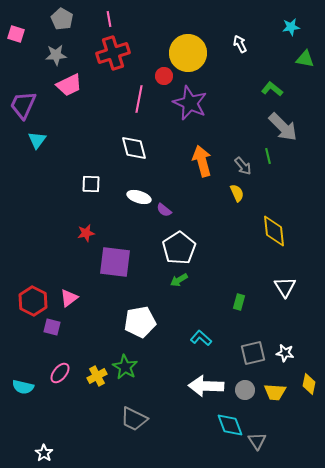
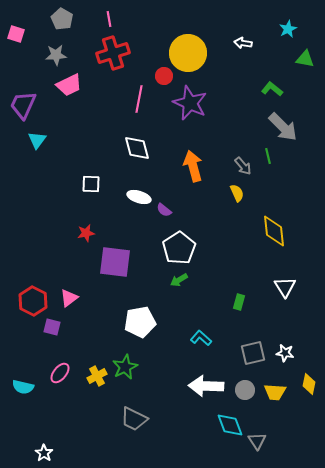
cyan star at (291, 27): moved 3 px left, 2 px down; rotated 18 degrees counterclockwise
white arrow at (240, 44): moved 3 px right, 1 px up; rotated 54 degrees counterclockwise
white diamond at (134, 148): moved 3 px right
orange arrow at (202, 161): moved 9 px left, 5 px down
green star at (125, 367): rotated 15 degrees clockwise
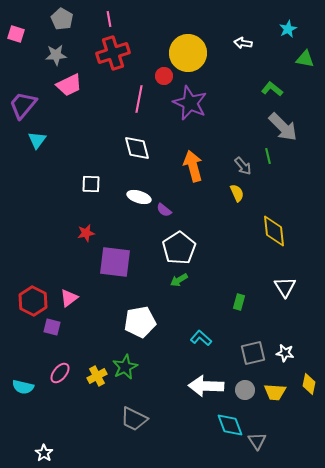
purple trapezoid at (23, 105): rotated 16 degrees clockwise
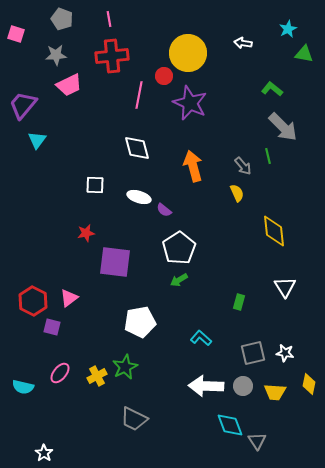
gray pentagon at (62, 19): rotated 10 degrees counterclockwise
red cross at (113, 53): moved 1 px left, 3 px down; rotated 12 degrees clockwise
green triangle at (305, 59): moved 1 px left, 5 px up
pink line at (139, 99): moved 4 px up
white square at (91, 184): moved 4 px right, 1 px down
gray circle at (245, 390): moved 2 px left, 4 px up
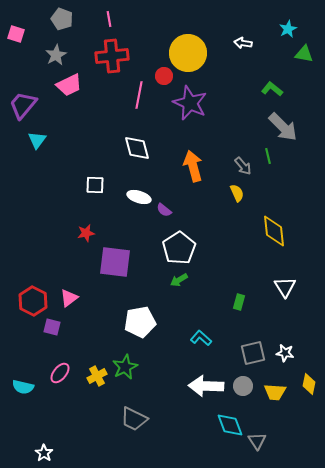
gray star at (56, 55): rotated 25 degrees counterclockwise
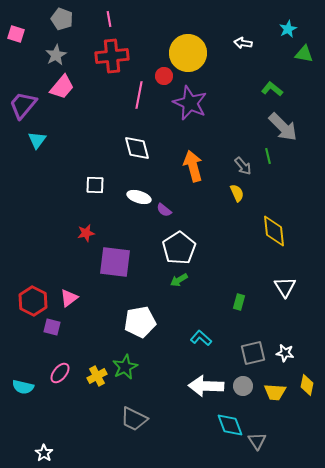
pink trapezoid at (69, 85): moved 7 px left, 2 px down; rotated 24 degrees counterclockwise
yellow diamond at (309, 384): moved 2 px left, 1 px down
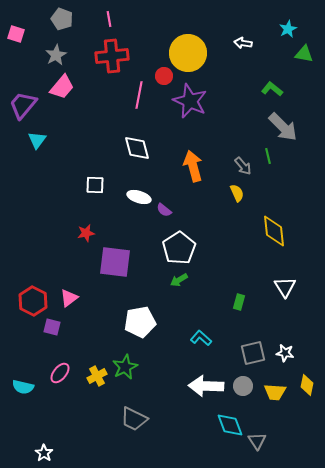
purple star at (190, 103): moved 2 px up
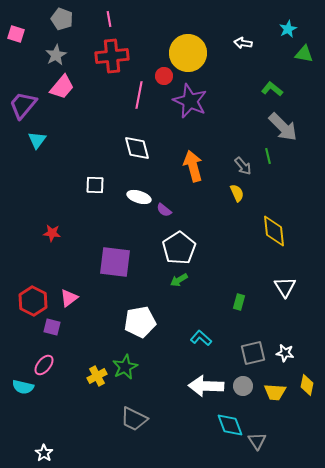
red star at (86, 233): moved 34 px left; rotated 18 degrees clockwise
pink ellipse at (60, 373): moved 16 px left, 8 px up
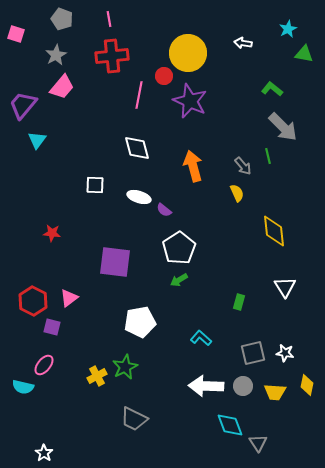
gray triangle at (257, 441): moved 1 px right, 2 px down
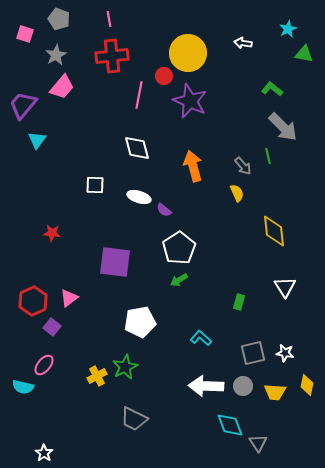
gray pentagon at (62, 19): moved 3 px left
pink square at (16, 34): moved 9 px right
red hexagon at (33, 301): rotated 8 degrees clockwise
purple square at (52, 327): rotated 24 degrees clockwise
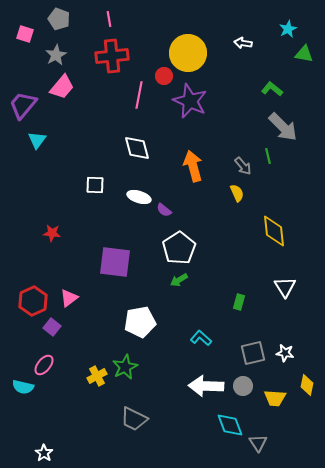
yellow trapezoid at (275, 392): moved 6 px down
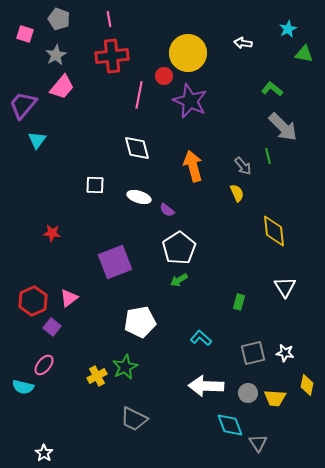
purple semicircle at (164, 210): moved 3 px right
purple square at (115, 262): rotated 28 degrees counterclockwise
gray circle at (243, 386): moved 5 px right, 7 px down
